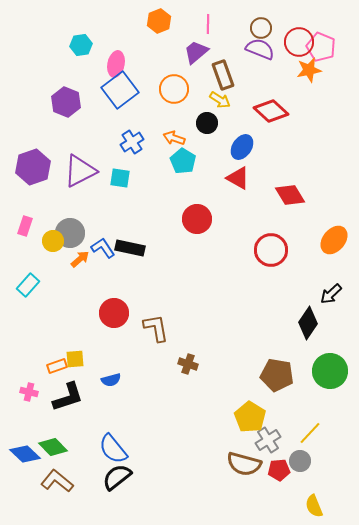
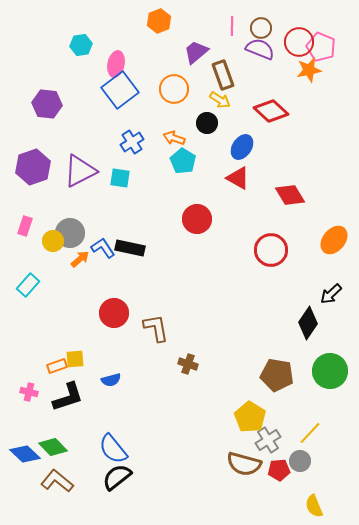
pink line at (208, 24): moved 24 px right, 2 px down
purple hexagon at (66, 102): moved 19 px left, 2 px down; rotated 16 degrees counterclockwise
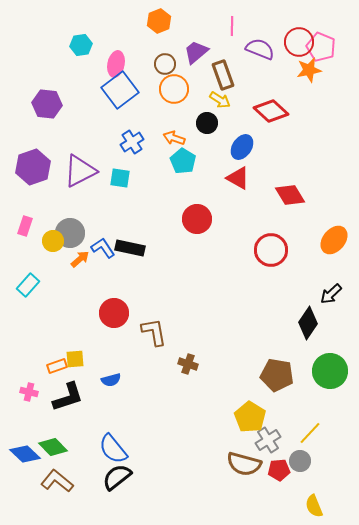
brown circle at (261, 28): moved 96 px left, 36 px down
brown L-shape at (156, 328): moved 2 px left, 4 px down
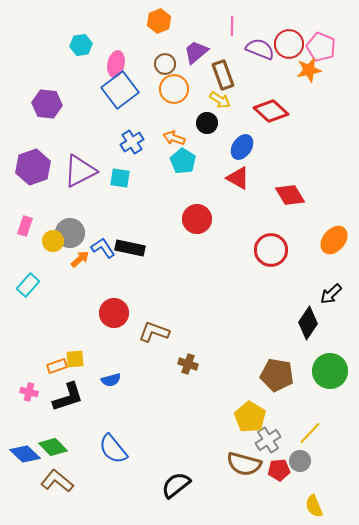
red circle at (299, 42): moved 10 px left, 2 px down
brown L-shape at (154, 332): rotated 60 degrees counterclockwise
black semicircle at (117, 477): moved 59 px right, 8 px down
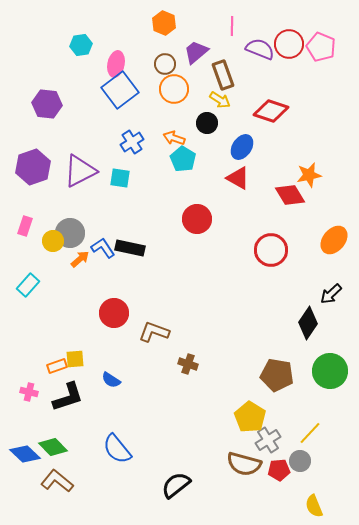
orange hexagon at (159, 21): moved 5 px right, 2 px down; rotated 15 degrees counterclockwise
orange star at (309, 70): moved 105 px down
red diamond at (271, 111): rotated 24 degrees counterclockwise
cyan pentagon at (183, 161): moved 2 px up
blue semicircle at (111, 380): rotated 48 degrees clockwise
blue semicircle at (113, 449): moved 4 px right
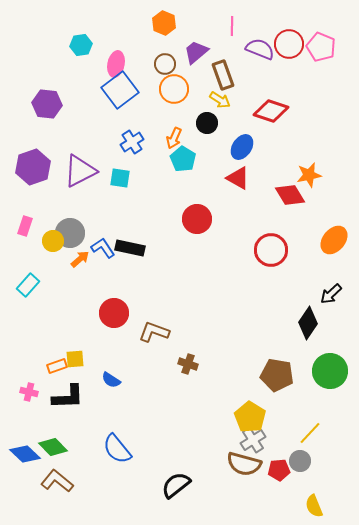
orange arrow at (174, 138): rotated 85 degrees counterclockwise
black L-shape at (68, 397): rotated 16 degrees clockwise
gray cross at (268, 440): moved 15 px left
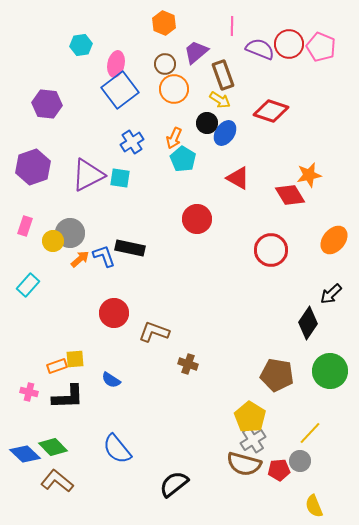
blue ellipse at (242, 147): moved 17 px left, 14 px up
purple triangle at (80, 171): moved 8 px right, 4 px down
blue L-shape at (103, 248): moved 1 px right, 8 px down; rotated 15 degrees clockwise
black semicircle at (176, 485): moved 2 px left, 1 px up
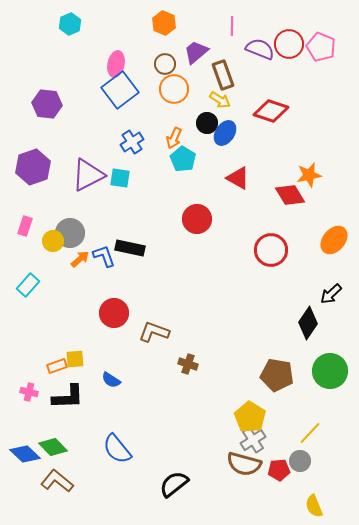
cyan hexagon at (81, 45): moved 11 px left, 21 px up; rotated 15 degrees counterclockwise
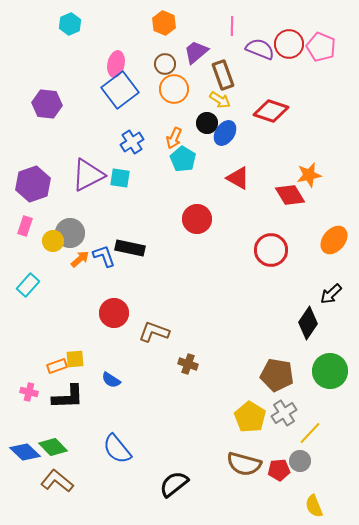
purple hexagon at (33, 167): moved 17 px down
gray cross at (253, 440): moved 31 px right, 27 px up
blue diamond at (25, 454): moved 2 px up
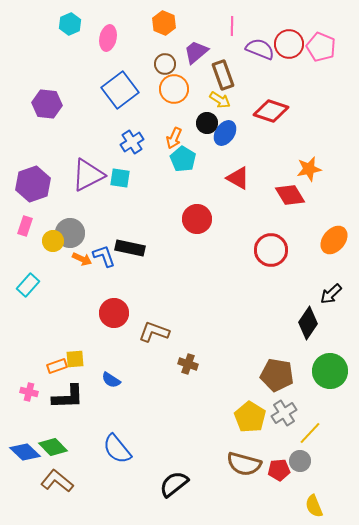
pink ellipse at (116, 64): moved 8 px left, 26 px up
orange star at (309, 175): moved 6 px up
orange arrow at (80, 259): moved 2 px right; rotated 66 degrees clockwise
